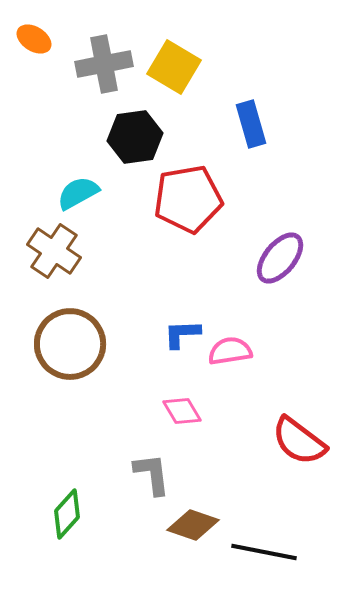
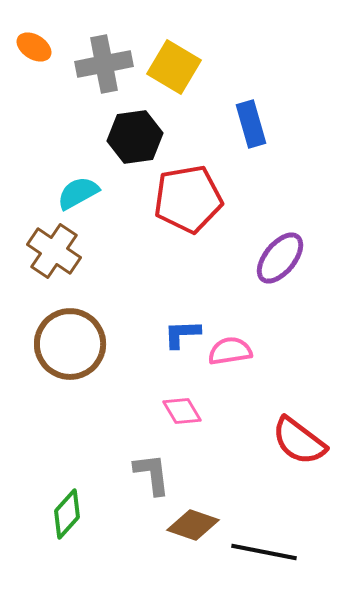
orange ellipse: moved 8 px down
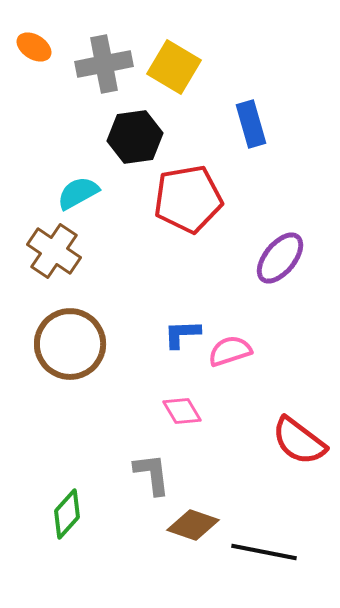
pink semicircle: rotated 9 degrees counterclockwise
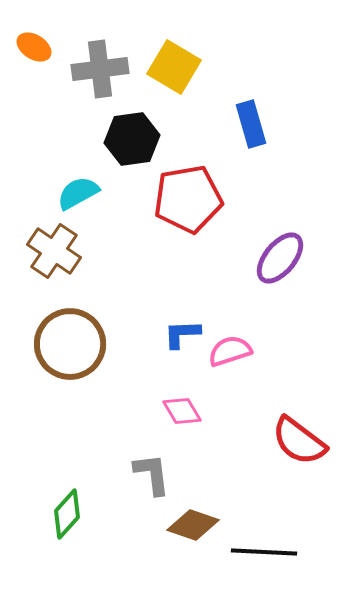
gray cross: moved 4 px left, 5 px down; rotated 4 degrees clockwise
black hexagon: moved 3 px left, 2 px down
black line: rotated 8 degrees counterclockwise
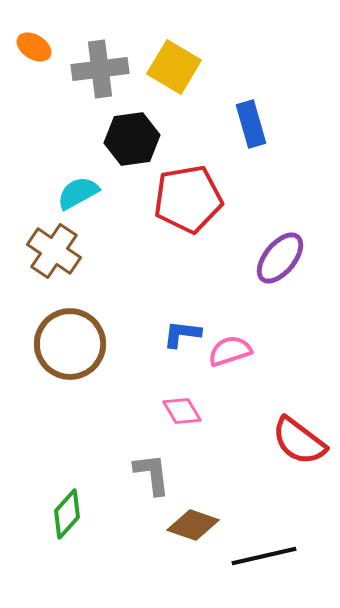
blue L-shape: rotated 9 degrees clockwise
black line: moved 4 px down; rotated 16 degrees counterclockwise
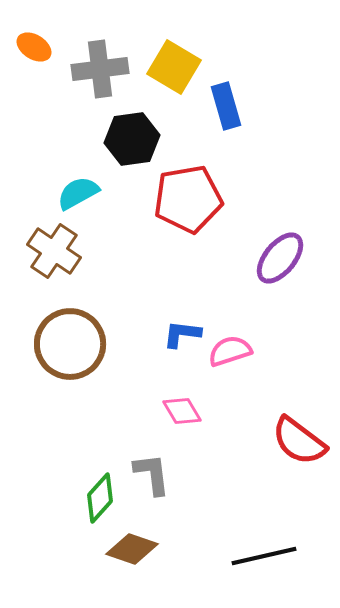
blue rectangle: moved 25 px left, 18 px up
green diamond: moved 33 px right, 16 px up
brown diamond: moved 61 px left, 24 px down
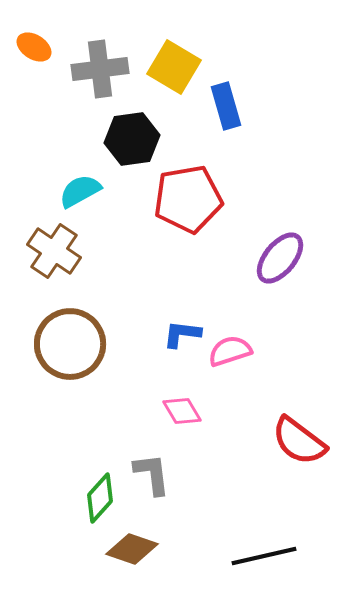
cyan semicircle: moved 2 px right, 2 px up
